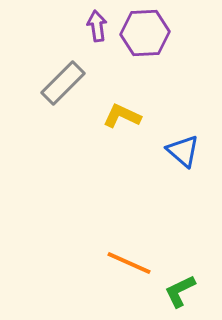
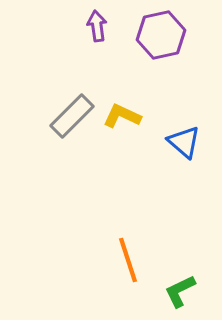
purple hexagon: moved 16 px right, 2 px down; rotated 9 degrees counterclockwise
gray rectangle: moved 9 px right, 33 px down
blue triangle: moved 1 px right, 9 px up
orange line: moved 1 px left, 3 px up; rotated 48 degrees clockwise
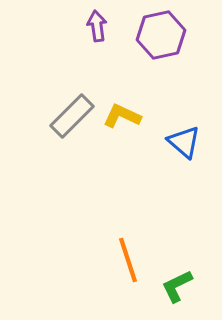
green L-shape: moved 3 px left, 5 px up
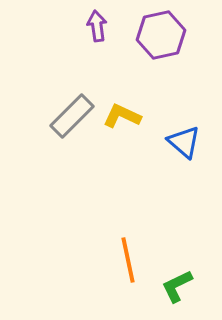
orange line: rotated 6 degrees clockwise
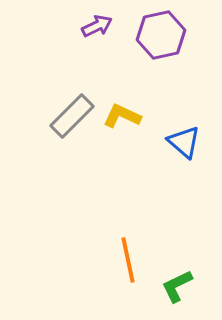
purple arrow: rotated 72 degrees clockwise
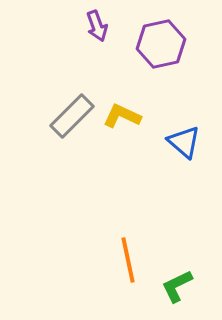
purple arrow: rotated 96 degrees clockwise
purple hexagon: moved 9 px down
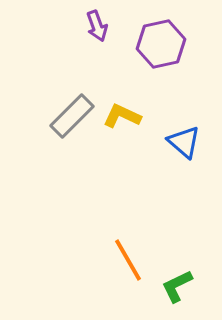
orange line: rotated 18 degrees counterclockwise
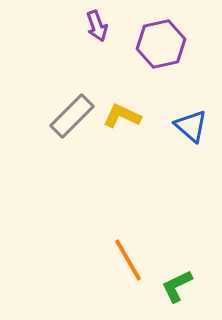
blue triangle: moved 7 px right, 16 px up
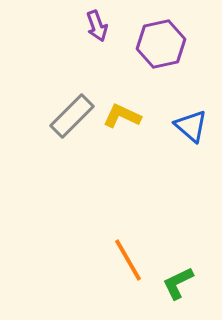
green L-shape: moved 1 px right, 3 px up
